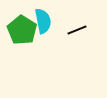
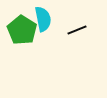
cyan semicircle: moved 2 px up
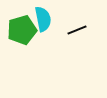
green pentagon: rotated 24 degrees clockwise
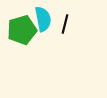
black line: moved 12 px left, 6 px up; rotated 54 degrees counterclockwise
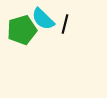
cyan semicircle: rotated 145 degrees clockwise
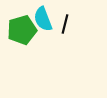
cyan semicircle: rotated 25 degrees clockwise
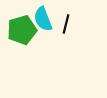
black line: moved 1 px right
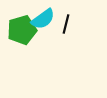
cyan semicircle: rotated 105 degrees counterclockwise
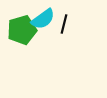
black line: moved 2 px left
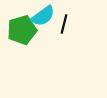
cyan semicircle: moved 3 px up
